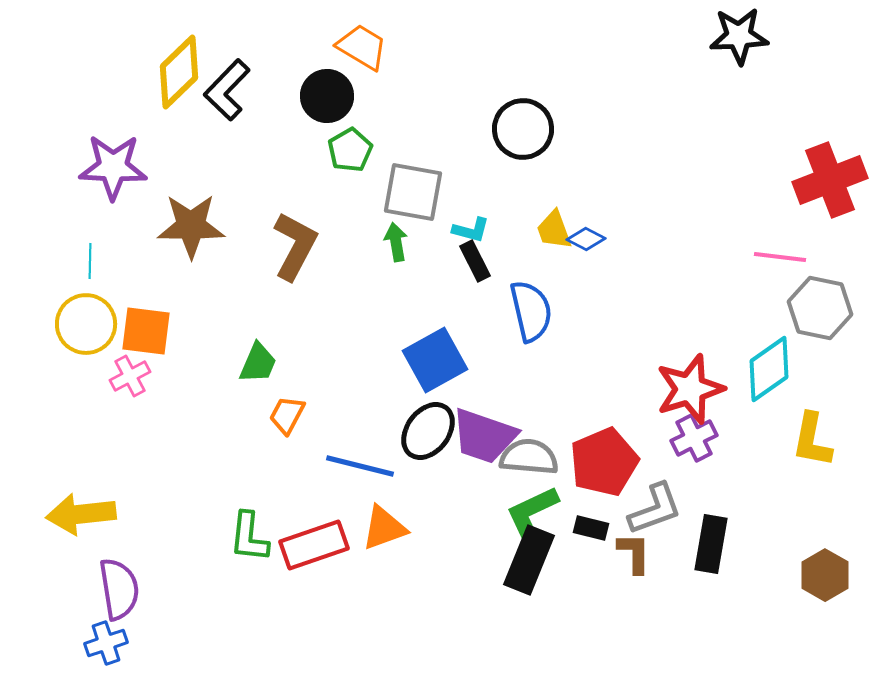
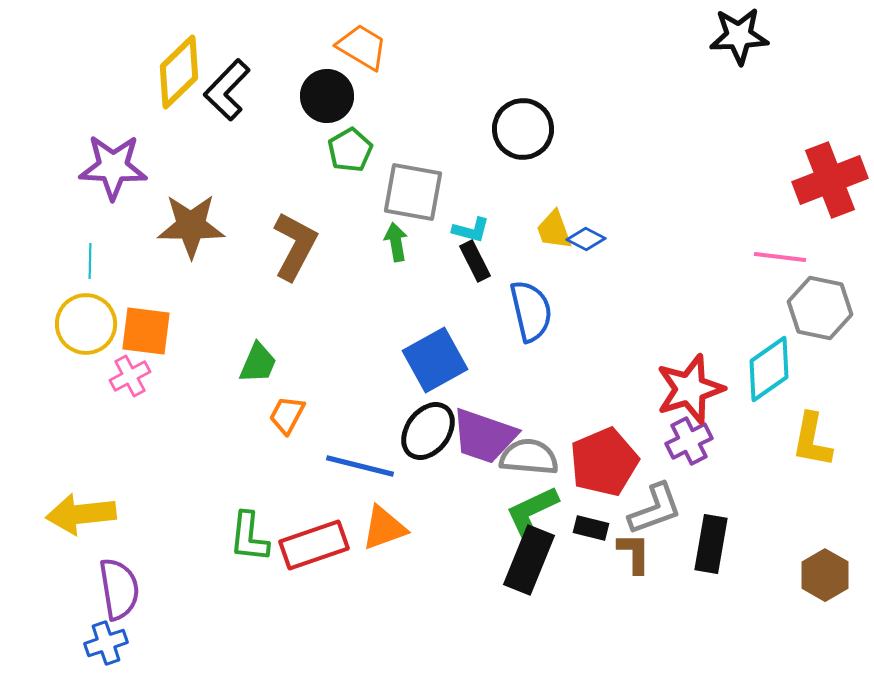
purple cross at (694, 438): moved 5 px left, 3 px down
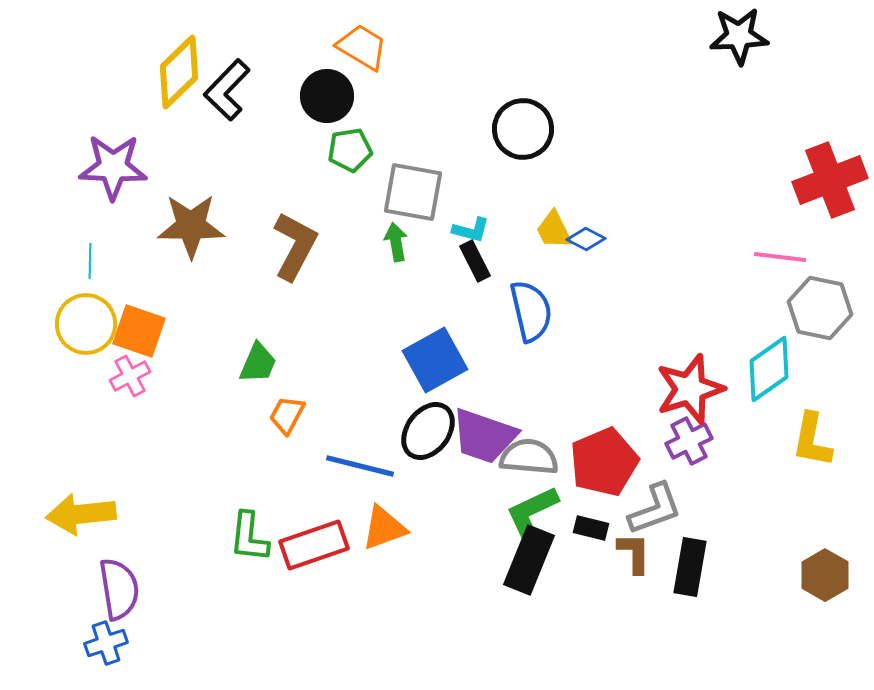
green pentagon at (350, 150): rotated 21 degrees clockwise
yellow trapezoid at (554, 230): rotated 6 degrees counterclockwise
orange square at (146, 331): moved 7 px left; rotated 12 degrees clockwise
black rectangle at (711, 544): moved 21 px left, 23 px down
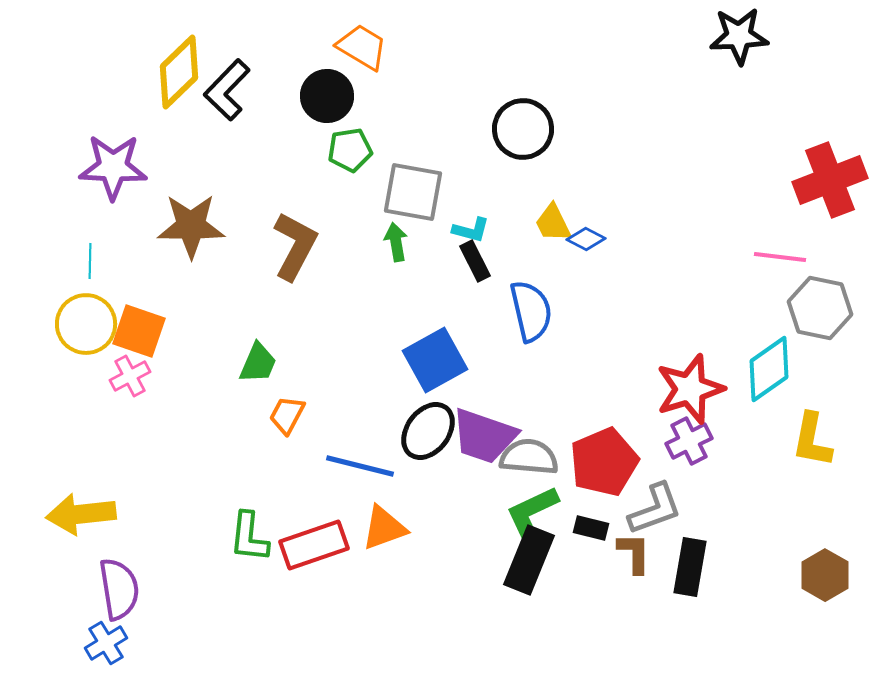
yellow trapezoid at (554, 230): moved 1 px left, 7 px up
blue cross at (106, 643): rotated 12 degrees counterclockwise
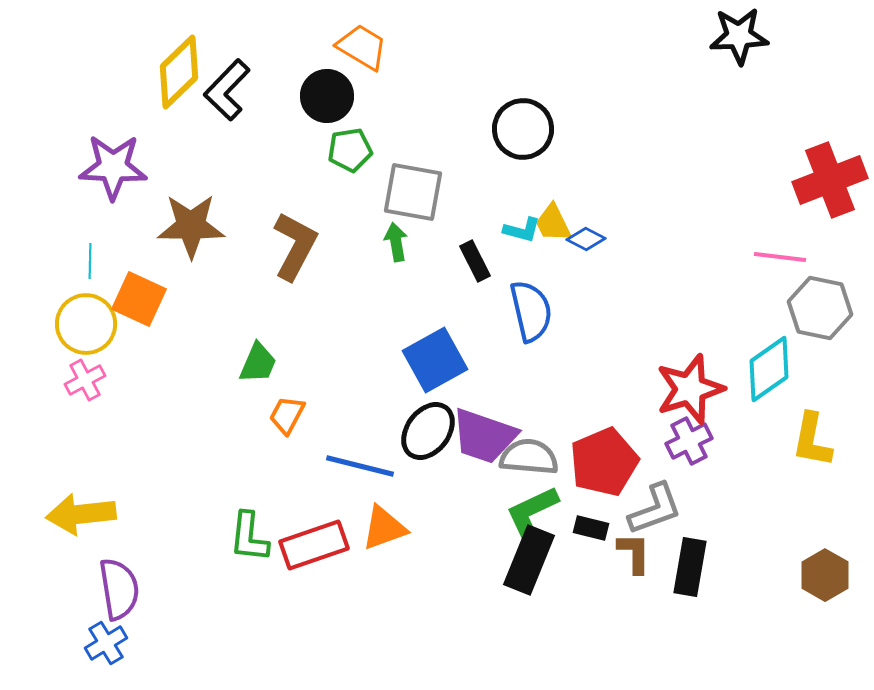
cyan L-shape at (471, 230): moved 51 px right
orange square at (139, 331): moved 32 px up; rotated 6 degrees clockwise
pink cross at (130, 376): moved 45 px left, 4 px down
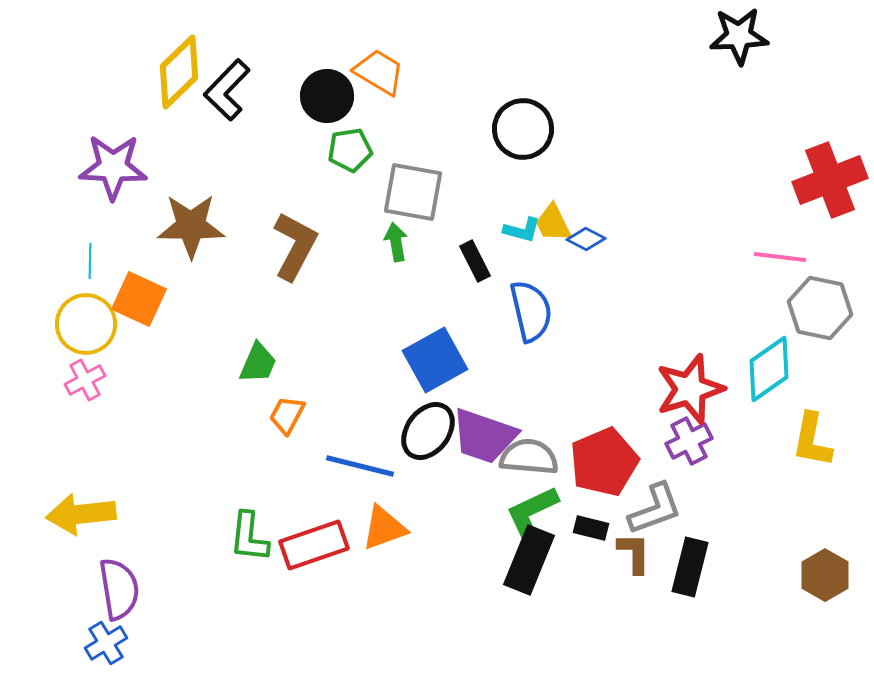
orange trapezoid at (362, 47): moved 17 px right, 25 px down
black rectangle at (690, 567): rotated 4 degrees clockwise
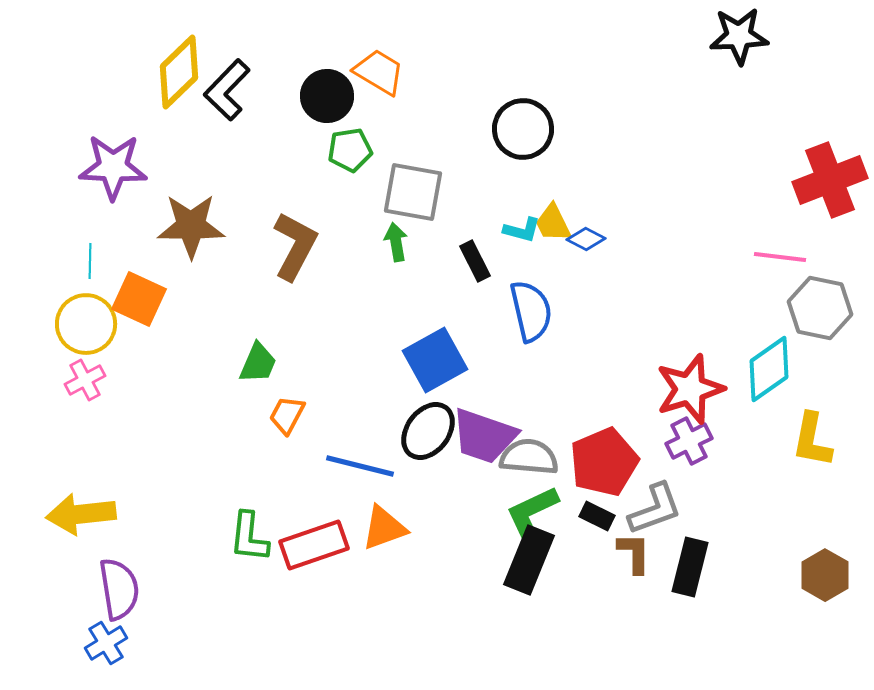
black rectangle at (591, 528): moved 6 px right, 12 px up; rotated 12 degrees clockwise
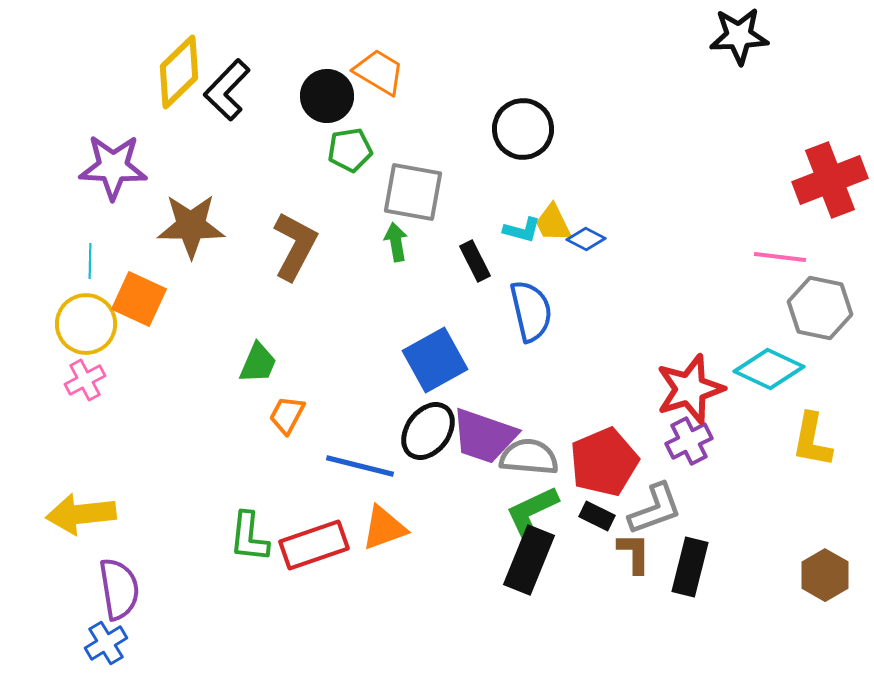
cyan diamond at (769, 369): rotated 60 degrees clockwise
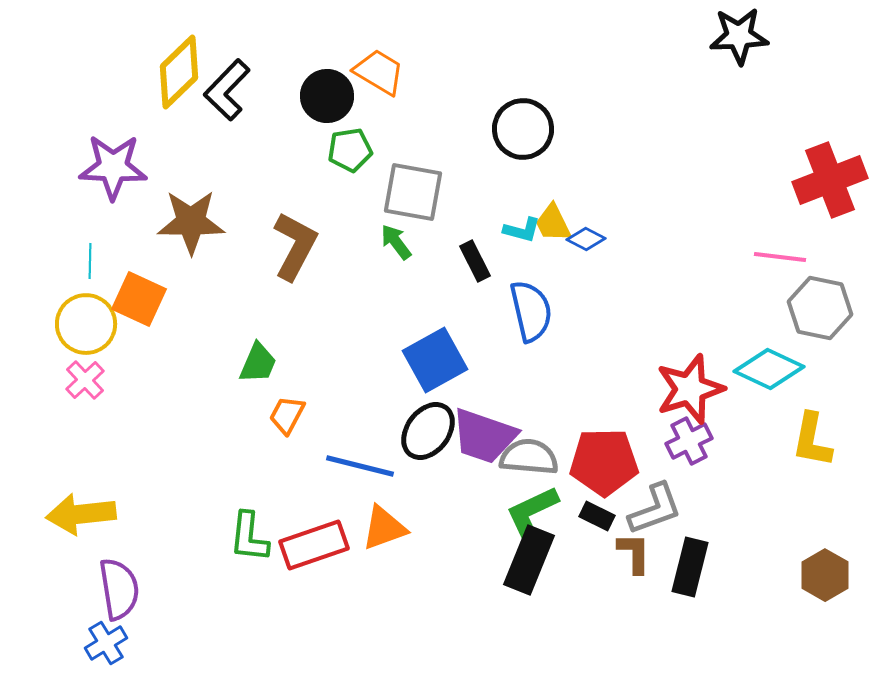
brown star at (191, 226): moved 4 px up
green arrow at (396, 242): rotated 27 degrees counterclockwise
pink cross at (85, 380): rotated 15 degrees counterclockwise
red pentagon at (604, 462): rotated 22 degrees clockwise
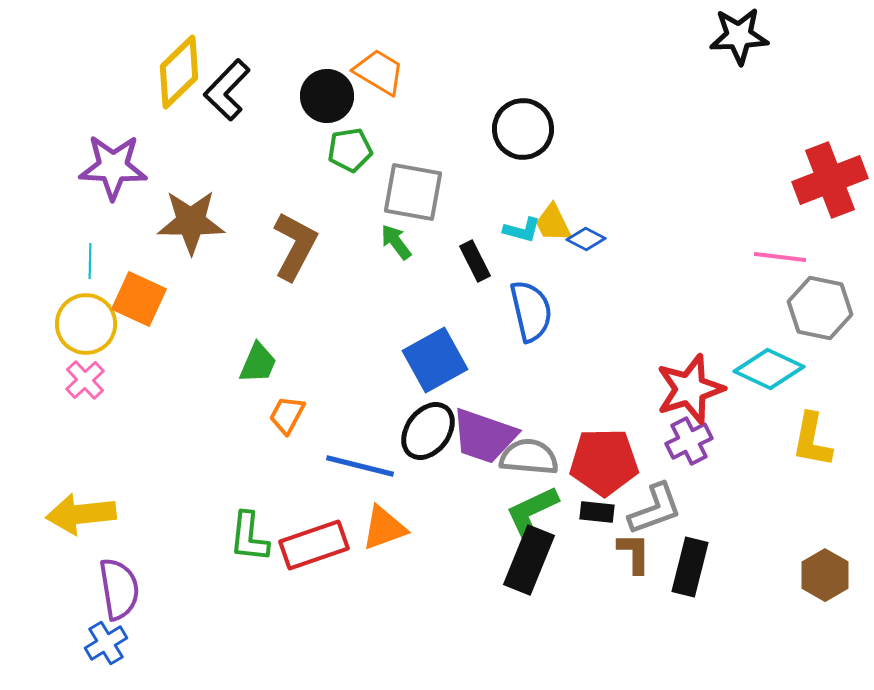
black rectangle at (597, 516): moved 4 px up; rotated 20 degrees counterclockwise
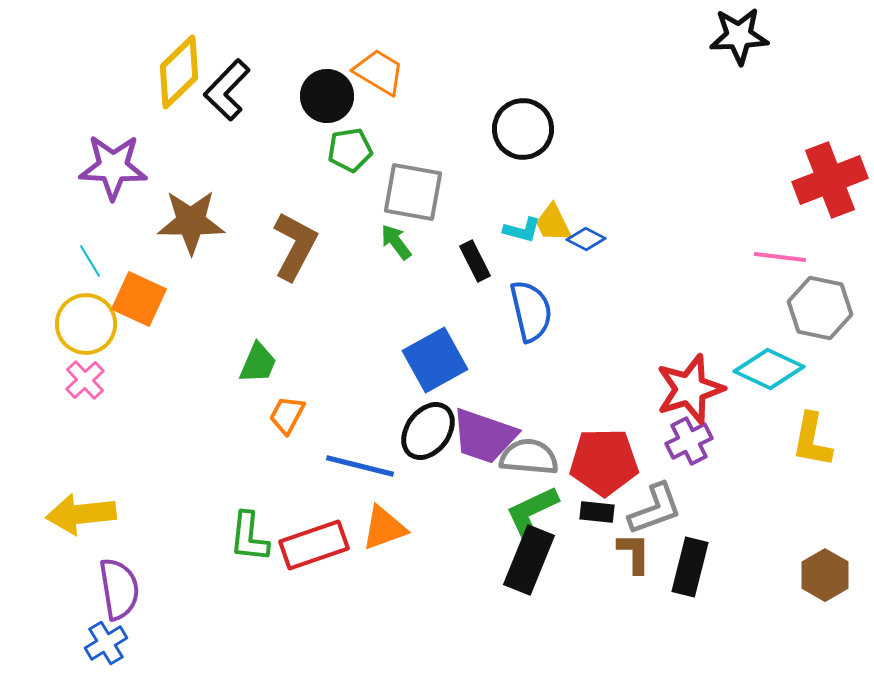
cyan line at (90, 261): rotated 32 degrees counterclockwise
